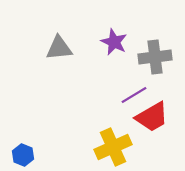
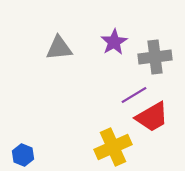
purple star: rotated 16 degrees clockwise
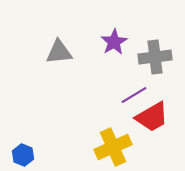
gray triangle: moved 4 px down
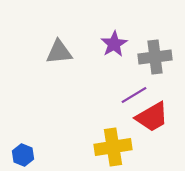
purple star: moved 2 px down
yellow cross: rotated 15 degrees clockwise
